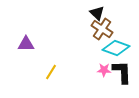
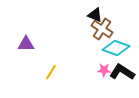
black triangle: moved 2 px left, 2 px down; rotated 21 degrees counterclockwise
black L-shape: rotated 55 degrees counterclockwise
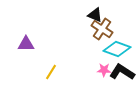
cyan diamond: moved 1 px right, 1 px down
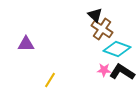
black triangle: rotated 21 degrees clockwise
yellow line: moved 1 px left, 8 px down
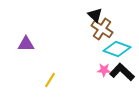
black L-shape: rotated 10 degrees clockwise
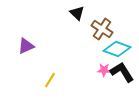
black triangle: moved 18 px left, 2 px up
purple triangle: moved 2 px down; rotated 24 degrees counterclockwise
black L-shape: rotated 15 degrees clockwise
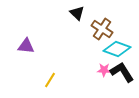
purple triangle: rotated 30 degrees clockwise
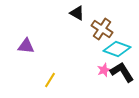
black triangle: rotated 14 degrees counterclockwise
pink star: rotated 24 degrees counterclockwise
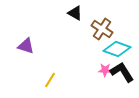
black triangle: moved 2 px left
purple triangle: rotated 12 degrees clockwise
pink star: moved 1 px right; rotated 24 degrees clockwise
